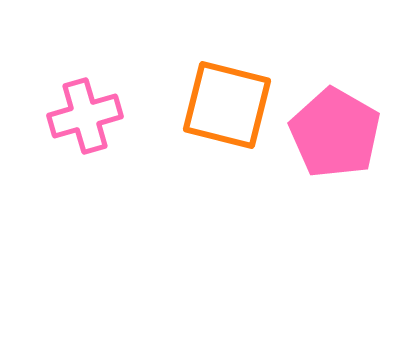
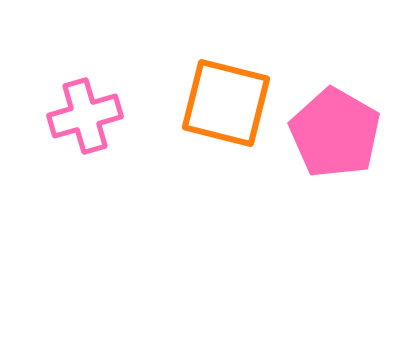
orange square: moved 1 px left, 2 px up
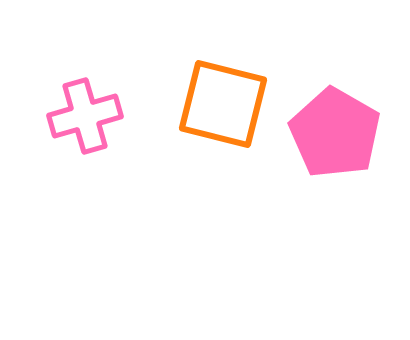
orange square: moved 3 px left, 1 px down
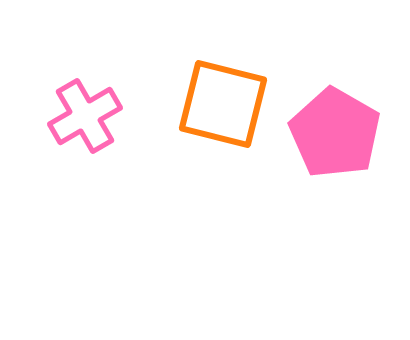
pink cross: rotated 14 degrees counterclockwise
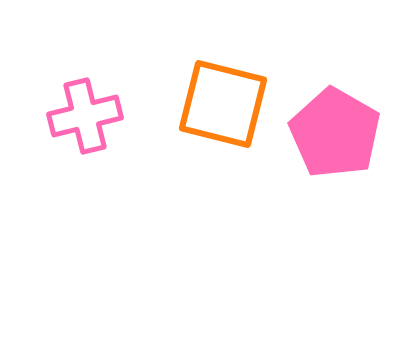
pink cross: rotated 16 degrees clockwise
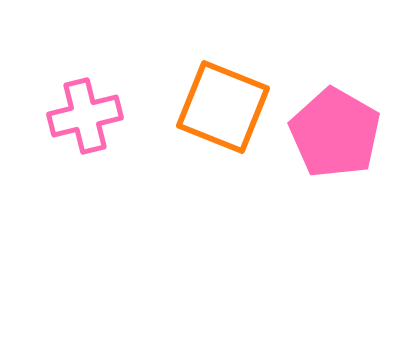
orange square: moved 3 px down; rotated 8 degrees clockwise
